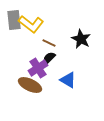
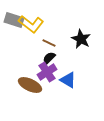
gray rectangle: rotated 66 degrees counterclockwise
purple cross: moved 9 px right, 4 px down
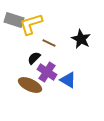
yellow L-shape: rotated 125 degrees clockwise
black semicircle: moved 15 px left
purple cross: rotated 24 degrees counterclockwise
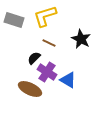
yellow L-shape: moved 14 px right, 8 px up
brown ellipse: moved 4 px down
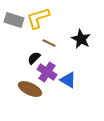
yellow L-shape: moved 7 px left, 2 px down
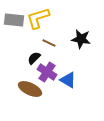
gray rectangle: rotated 12 degrees counterclockwise
black star: rotated 18 degrees counterclockwise
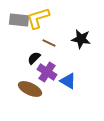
gray rectangle: moved 5 px right
blue triangle: moved 1 px down
